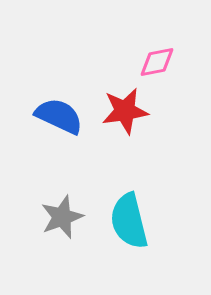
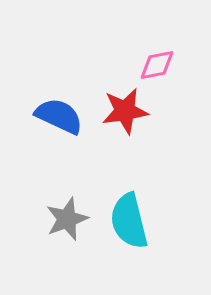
pink diamond: moved 3 px down
gray star: moved 5 px right, 2 px down
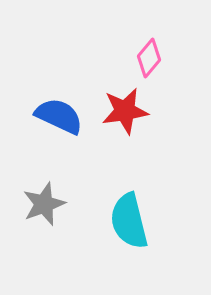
pink diamond: moved 8 px left, 7 px up; rotated 39 degrees counterclockwise
gray star: moved 23 px left, 15 px up
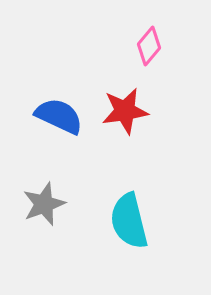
pink diamond: moved 12 px up
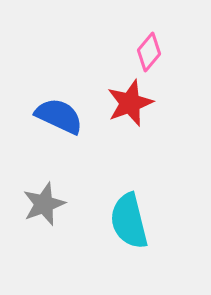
pink diamond: moved 6 px down
red star: moved 5 px right, 8 px up; rotated 12 degrees counterclockwise
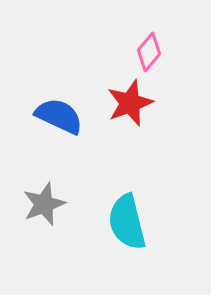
cyan semicircle: moved 2 px left, 1 px down
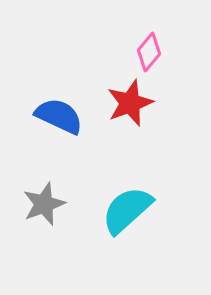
cyan semicircle: moved 12 px up; rotated 62 degrees clockwise
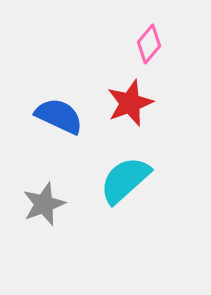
pink diamond: moved 8 px up
cyan semicircle: moved 2 px left, 30 px up
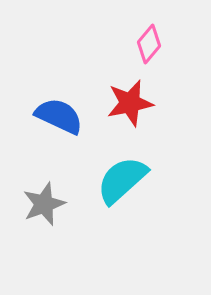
red star: rotated 9 degrees clockwise
cyan semicircle: moved 3 px left
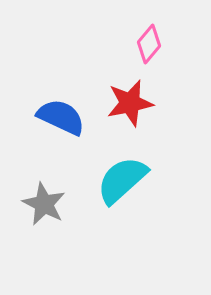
blue semicircle: moved 2 px right, 1 px down
gray star: rotated 24 degrees counterclockwise
